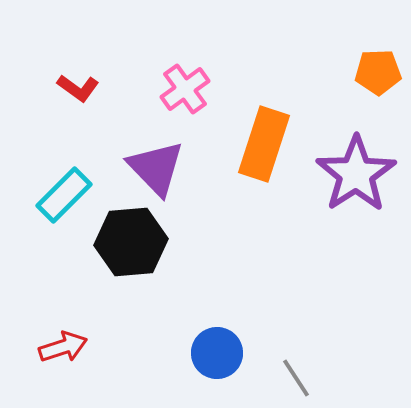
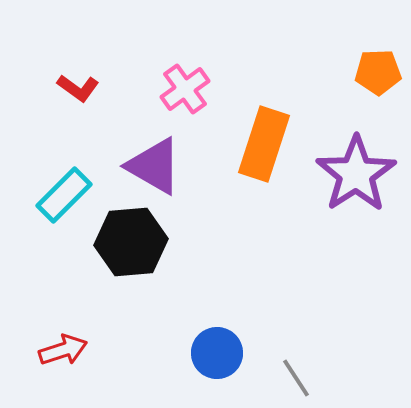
purple triangle: moved 2 px left, 2 px up; rotated 16 degrees counterclockwise
red arrow: moved 3 px down
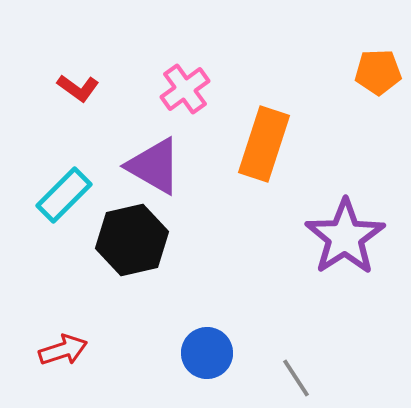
purple star: moved 11 px left, 63 px down
black hexagon: moved 1 px right, 2 px up; rotated 8 degrees counterclockwise
blue circle: moved 10 px left
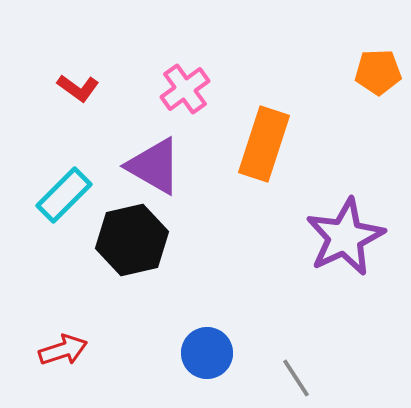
purple star: rotated 8 degrees clockwise
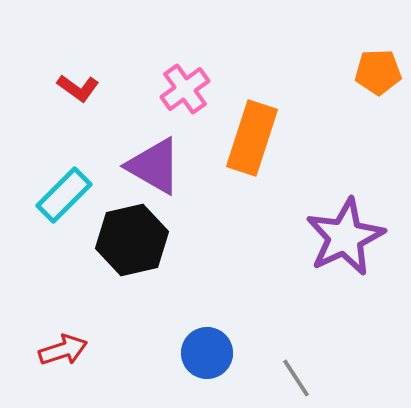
orange rectangle: moved 12 px left, 6 px up
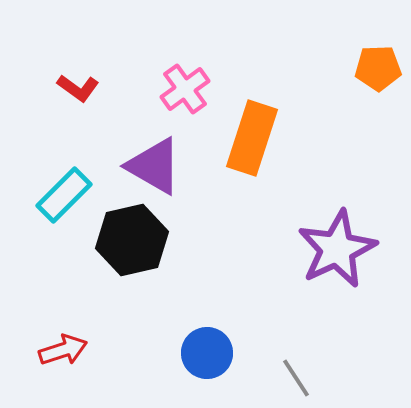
orange pentagon: moved 4 px up
purple star: moved 8 px left, 12 px down
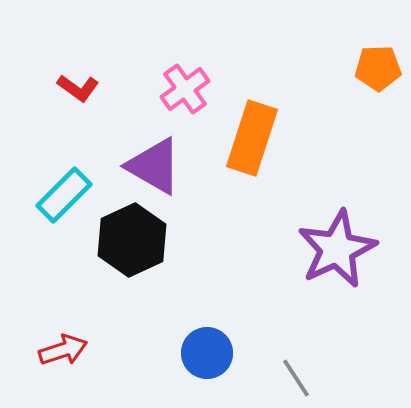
black hexagon: rotated 12 degrees counterclockwise
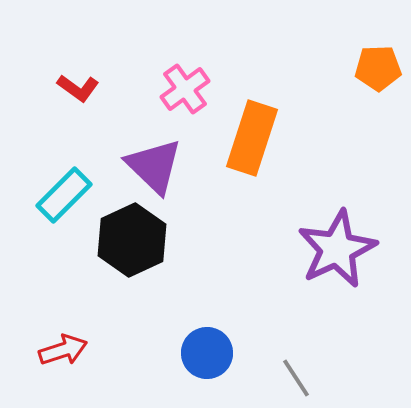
purple triangle: rotated 14 degrees clockwise
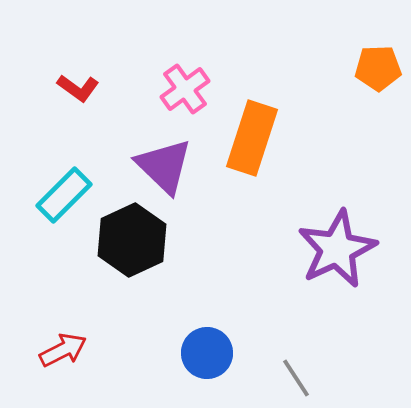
purple triangle: moved 10 px right
red arrow: rotated 9 degrees counterclockwise
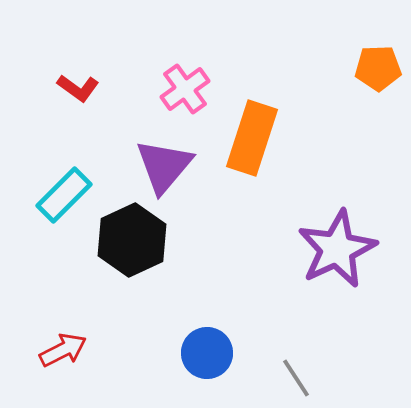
purple triangle: rotated 26 degrees clockwise
